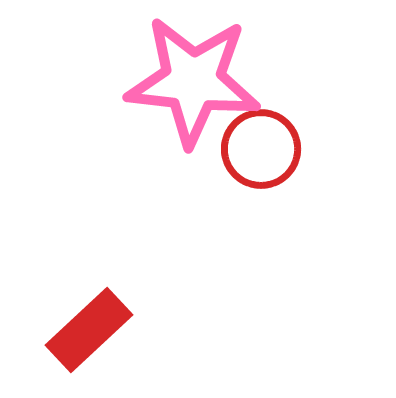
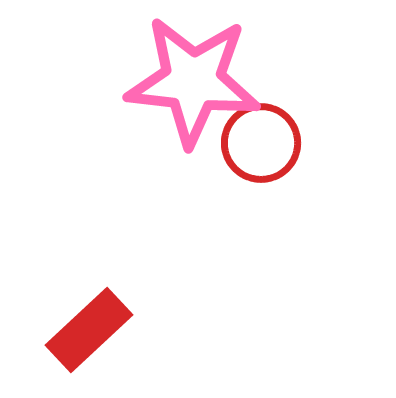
red circle: moved 6 px up
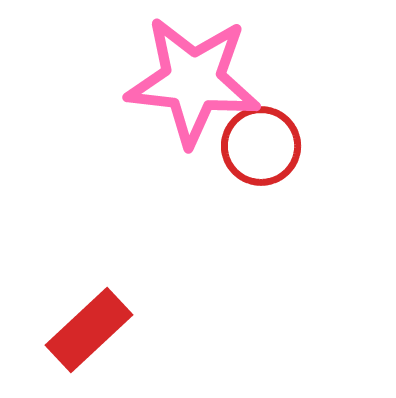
red circle: moved 3 px down
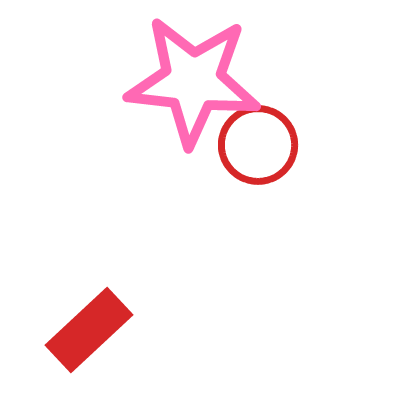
red circle: moved 3 px left, 1 px up
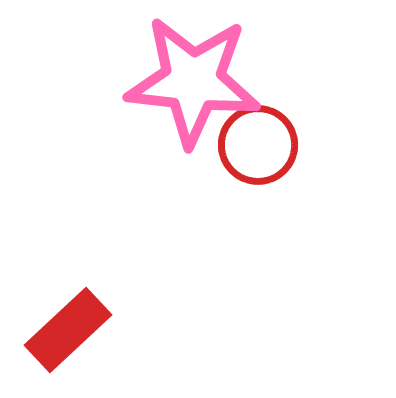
red rectangle: moved 21 px left
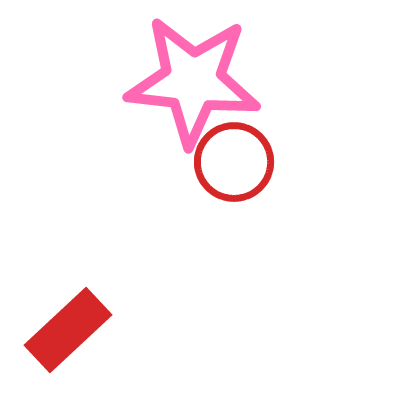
red circle: moved 24 px left, 17 px down
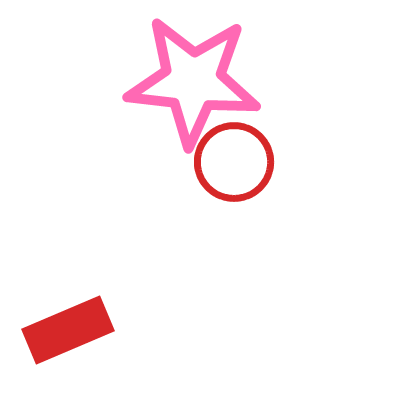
red rectangle: rotated 20 degrees clockwise
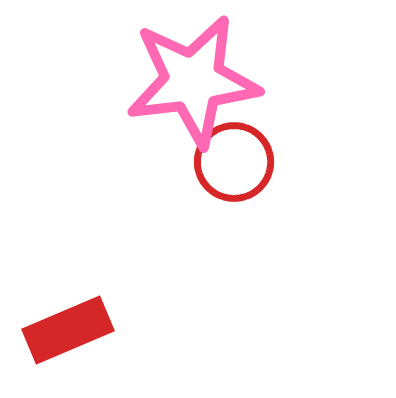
pink star: rotated 13 degrees counterclockwise
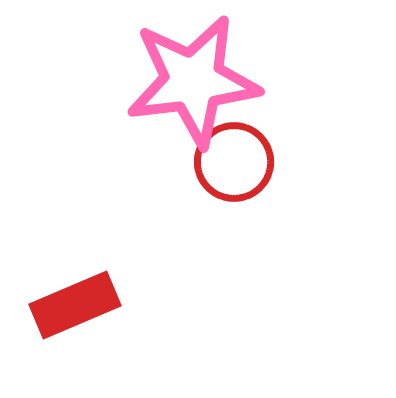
red rectangle: moved 7 px right, 25 px up
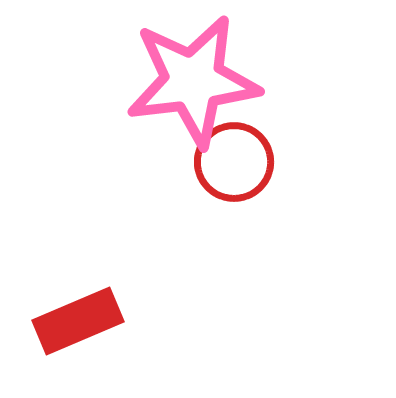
red rectangle: moved 3 px right, 16 px down
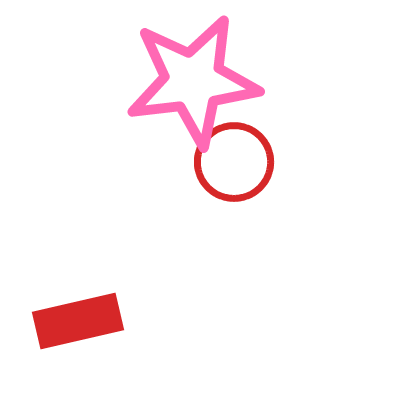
red rectangle: rotated 10 degrees clockwise
